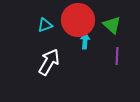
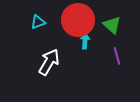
cyan triangle: moved 7 px left, 3 px up
purple line: rotated 18 degrees counterclockwise
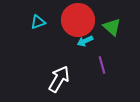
green triangle: moved 2 px down
cyan arrow: rotated 119 degrees counterclockwise
purple line: moved 15 px left, 9 px down
white arrow: moved 10 px right, 17 px down
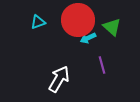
cyan arrow: moved 3 px right, 3 px up
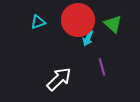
green triangle: moved 1 px right, 3 px up
cyan arrow: rotated 42 degrees counterclockwise
purple line: moved 2 px down
white arrow: rotated 16 degrees clockwise
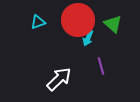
purple line: moved 1 px left, 1 px up
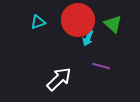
purple line: rotated 60 degrees counterclockwise
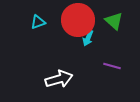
green triangle: moved 1 px right, 3 px up
purple line: moved 11 px right
white arrow: rotated 28 degrees clockwise
